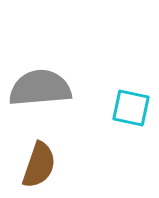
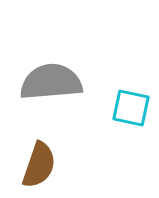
gray semicircle: moved 11 px right, 6 px up
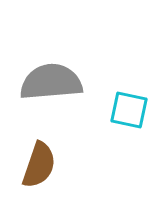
cyan square: moved 2 px left, 2 px down
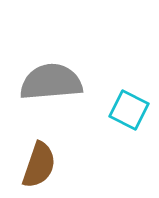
cyan square: rotated 15 degrees clockwise
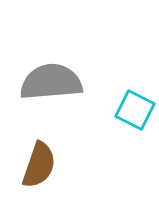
cyan square: moved 6 px right
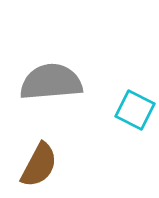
brown semicircle: rotated 9 degrees clockwise
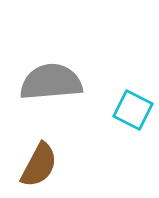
cyan square: moved 2 px left
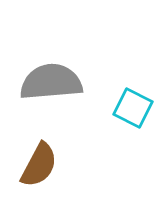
cyan square: moved 2 px up
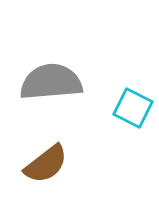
brown semicircle: moved 7 px right, 1 px up; rotated 24 degrees clockwise
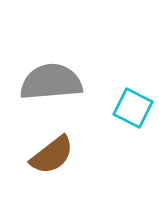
brown semicircle: moved 6 px right, 9 px up
